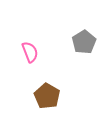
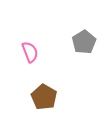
brown pentagon: moved 3 px left, 1 px down
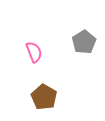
pink semicircle: moved 4 px right
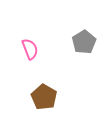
pink semicircle: moved 4 px left, 3 px up
